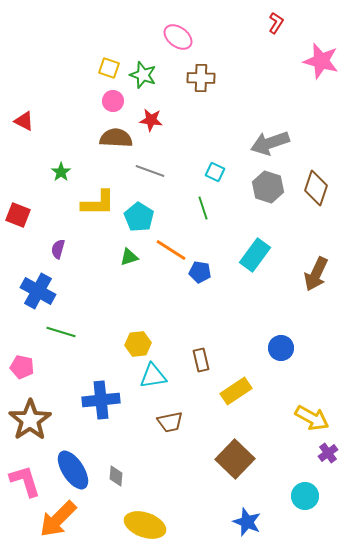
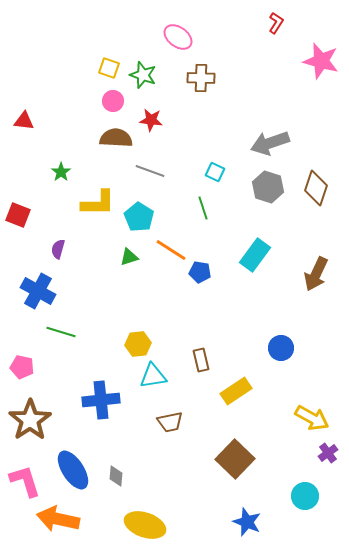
red triangle at (24, 121): rotated 20 degrees counterclockwise
orange arrow at (58, 519): rotated 57 degrees clockwise
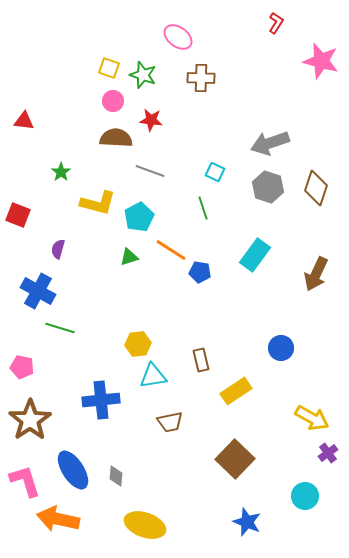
yellow L-shape at (98, 203): rotated 15 degrees clockwise
cyan pentagon at (139, 217): rotated 12 degrees clockwise
green line at (61, 332): moved 1 px left, 4 px up
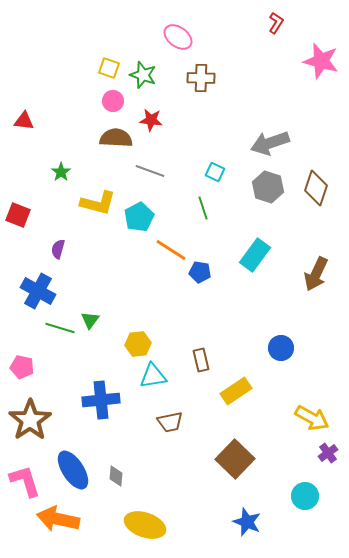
green triangle at (129, 257): moved 39 px left, 63 px down; rotated 36 degrees counterclockwise
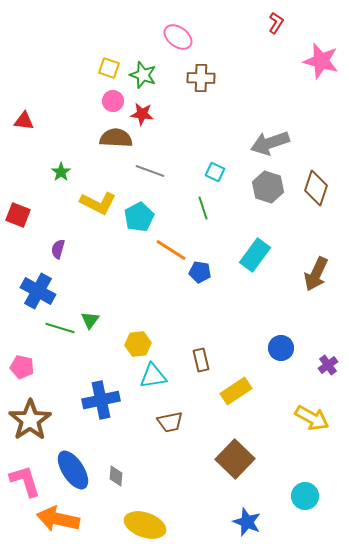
red star at (151, 120): moved 9 px left, 6 px up
yellow L-shape at (98, 203): rotated 12 degrees clockwise
blue cross at (101, 400): rotated 6 degrees counterclockwise
purple cross at (328, 453): moved 88 px up
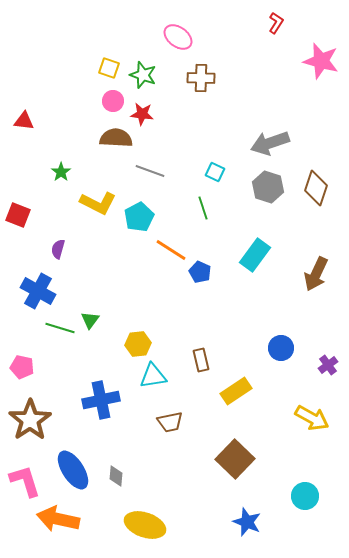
blue pentagon at (200, 272): rotated 15 degrees clockwise
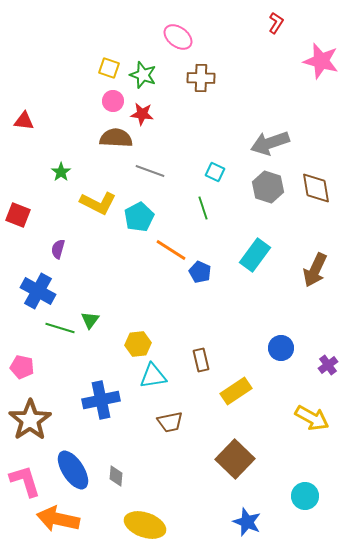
brown diamond at (316, 188): rotated 28 degrees counterclockwise
brown arrow at (316, 274): moved 1 px left, 4 px up
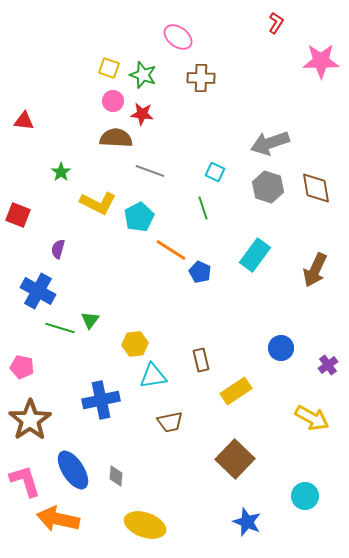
pink star at (321, 61): rotated 15 degrees counterclockwise
yellow hexagon at (138, 344): moved 3 px left
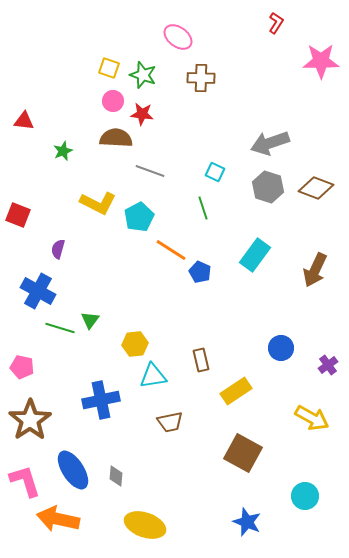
green star at (61, 172): moved 2 px right, 21 px up; rotated 12 degrees clockwise
brown diamond at (316, 188): rotated 60 degrees counterclockwise
brown square at (235, 459): moved 8 px right, 6 px up; rotated 15 degrees counterclockwise
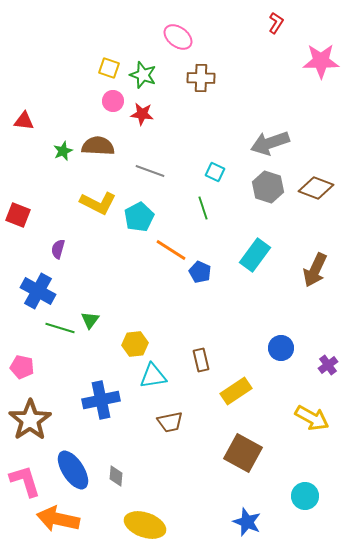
brown semicircle at (116, 138): moved 18 px left, 8 px down
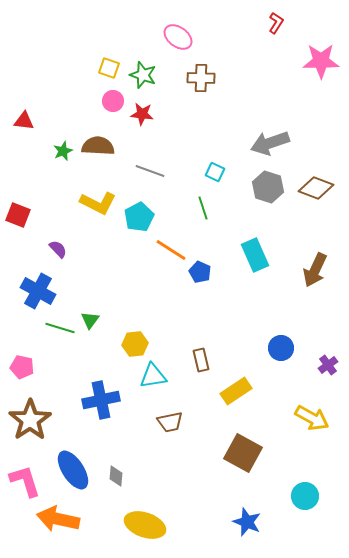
purple semicircle at (58, 249): rotated 120 degrees clockwise
cyan rectangle at (255, 255): rotated 60 degrees counterclockwise
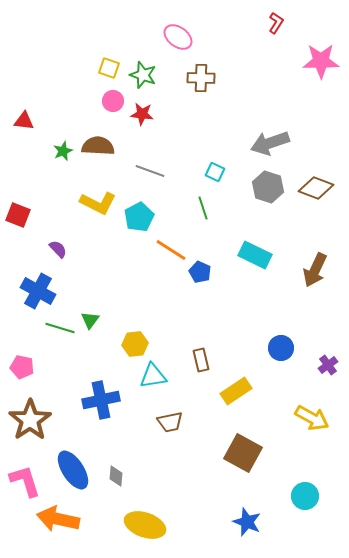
cyan rectangle at (255, 255): rotated 40 degrees counterclockwise
